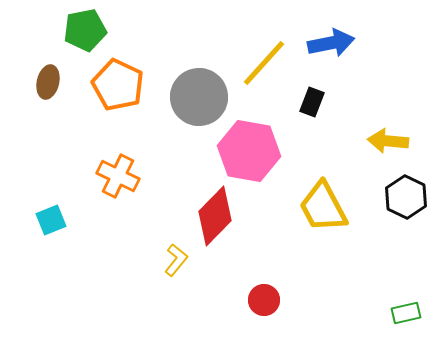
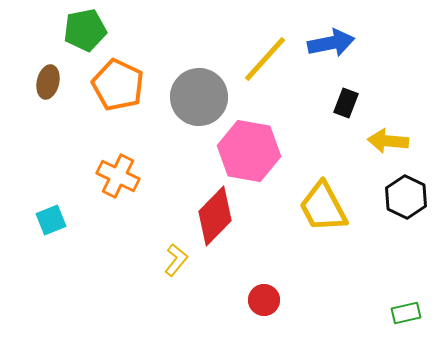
yellow line: moved 1 px right, 4 px up
black rectangle: moved 34 px right, 1 px down
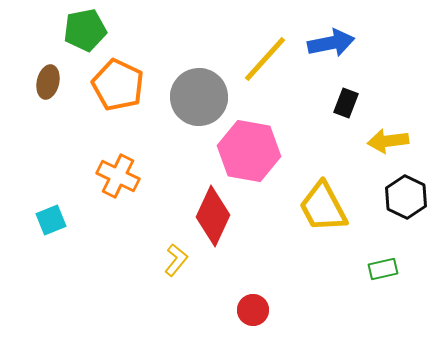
yellow arrow: rotated 12 degrees counterclockwise
red diamond: moved 2 px left; rotated 20 degrees counterclockwise
red circle: moved 11 px left, 10 px down
green rectangle: moved 23 px left, 44 px up
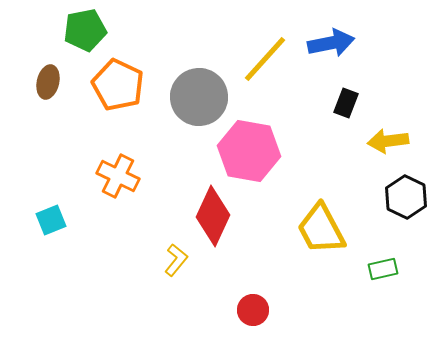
yellow trapezoid: moved 2 px left, 22 px down
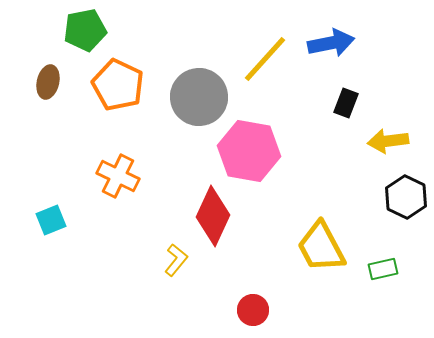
yellow trapezoid: moved 18 px down
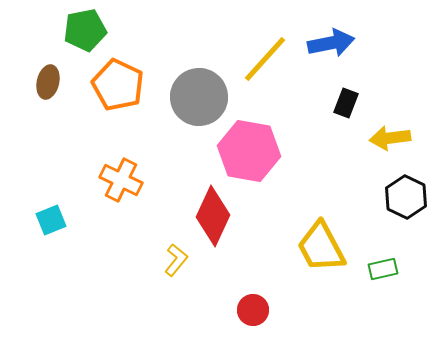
yellow arrow: moved 2 px right, 3 px up
orange cross: moved 3 px right, 4 px down
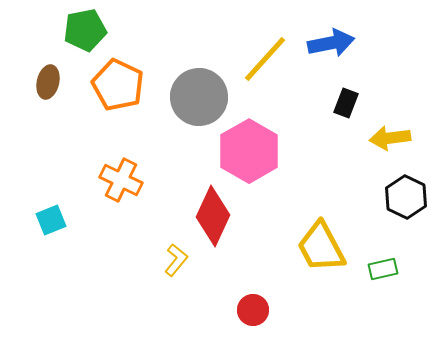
pink hexagon: rotated 20 degrees clockwise
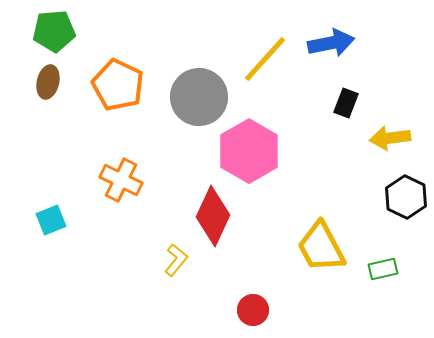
green pentagon: moved 31 px left, 1 px down; rotated 6 degrees clockwise
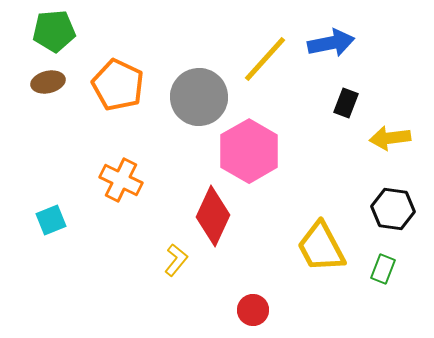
brown ellipse: rotated 64 degrees clockwise
black hexagon: moved 13 px left, 12 px down; rotated 18 degrees counterclockwise
green rectangle: rotated 56 degrees counterclockwise
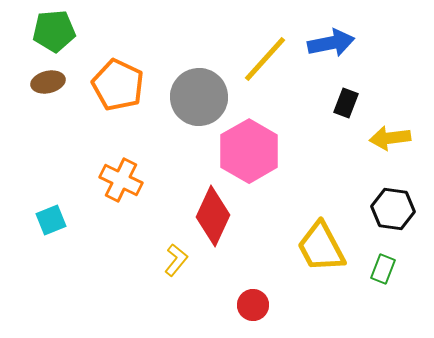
red circle: moved 5 px up
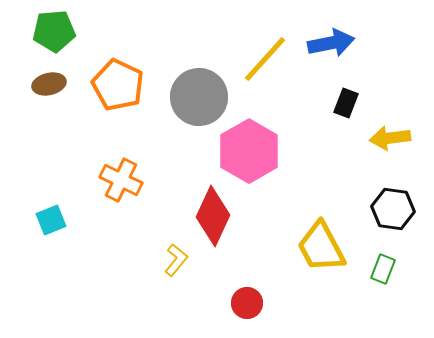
brown ellipse: moved 1 px right, 2 px down
red circle: moved 6 px left, 2 px up
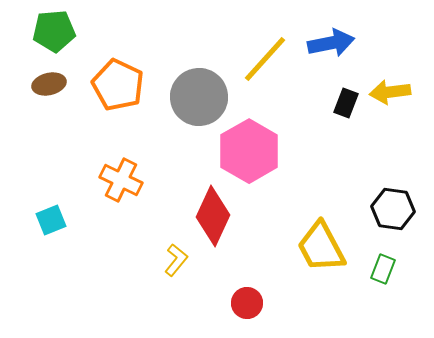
yellow arrow: moved 46 px up
